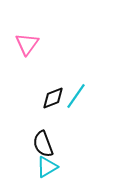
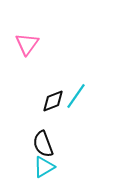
black diamond: moved 3 px down
cyan triangle: moved 3 px left
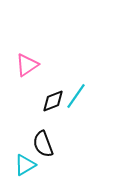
pink triangle: moved 21 px down; rotated 20 degrees clockwise
cyan triangle: moved 19 px left, 2 px up
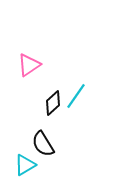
pink triangle: moved 2 px right
black diamond: moved 2 px down; rotated 20 degrees counterclockwise
black semicircle: rotated 12 degrees counterclockwise
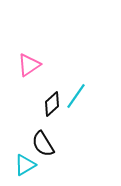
black diamond: moved 1 px left, 1 px down
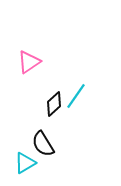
pink triangle: moved 3 px up
black diamond: moved 2 px right
cyan triangle: moved 2 px up
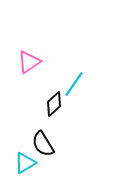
cyan line: moved 2 px left, 12 px up
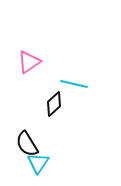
cyan line: rotated 68 degrees clockwise
black semicircle: moved 16 px left
cyan triangle: moved 13 px right; rotated 25 degrees counterclockwise
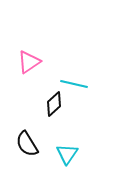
cyan triangle: moved 29 px right, 9 px up
